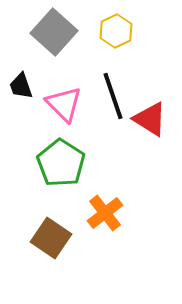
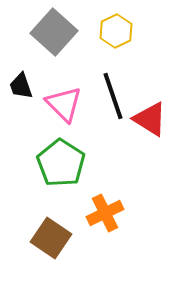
orange cross: rotated 12 degrees clockwise
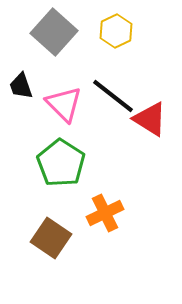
black line: rotated 33 degrees counterclockwise
